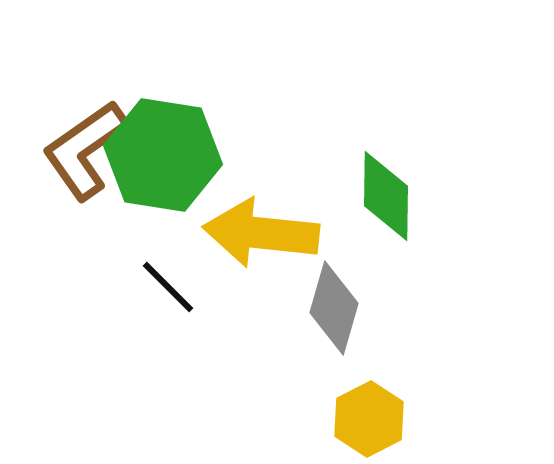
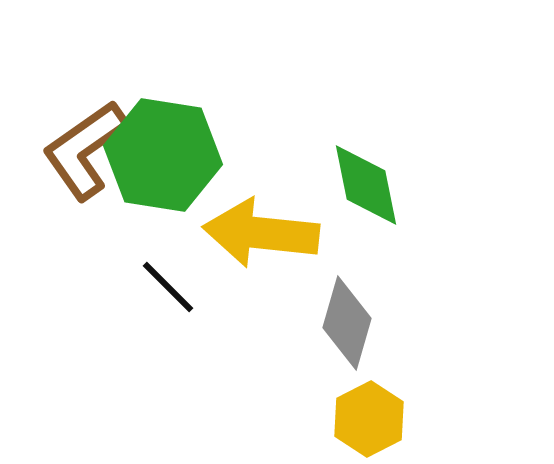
green diamond: moved 20 px left, 11 px up; rotated 12 degrees counterclockwise
gray diamond: moved 13 px right, 15 px down
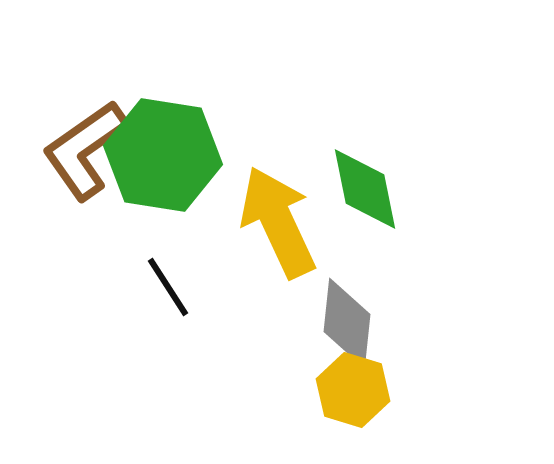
green diamond: moved 1 px left, 4 px down
yellow arrow: moved 17 px right, 11 px up; rotated 59 degrees clockwise
black line: rotated 12 degrees clockwise
gray diamond: rotated 10 degrees counterclockwise
yellow hexagon: moved 16 px left, 29 px up; rotated 16 degrees counterclockwise
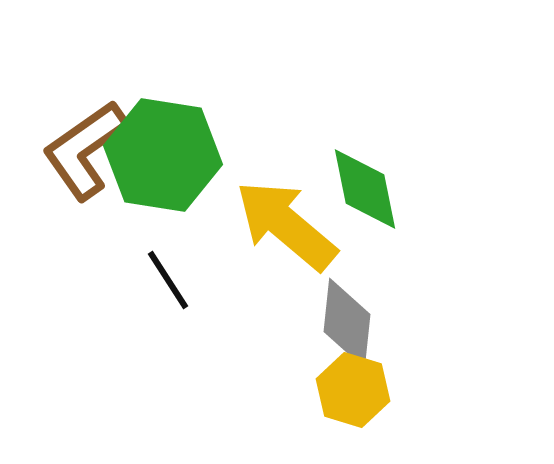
yellow arrow: moved 8 px right, 3 px down; rotated 25 degrees counterclockwise
black line: moved 7 px up
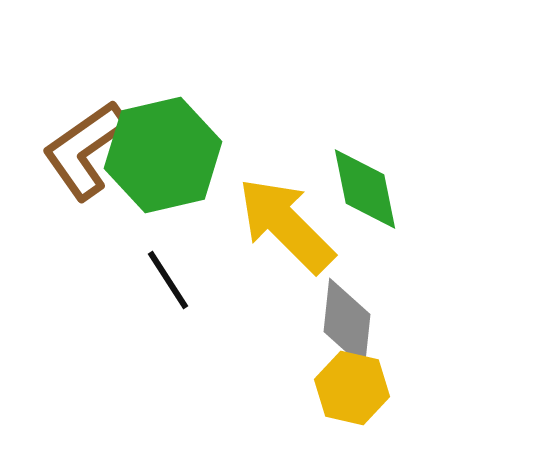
green hexagon: rotated 22 degrees counterclockwise
yellow arrow: rotated 5 degrees clockwise
yellow hexagon: moved 1 px left, 2 px up; rotated 4 degrees counterclockwise
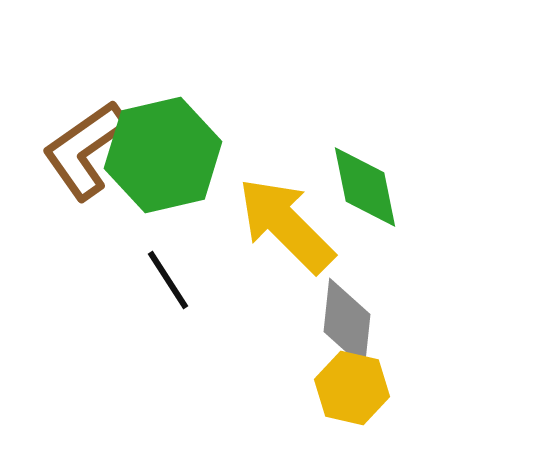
green diamond: moved 2 px up
